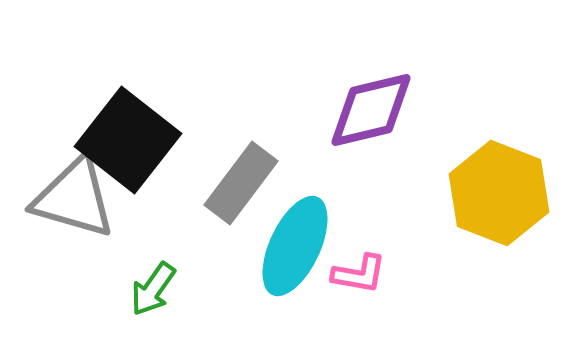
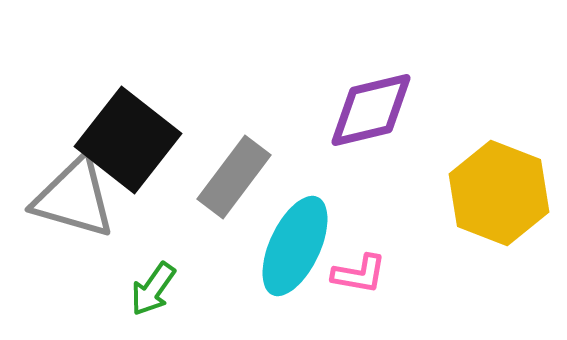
gray rectangle: moved 7 px left, 6 px up
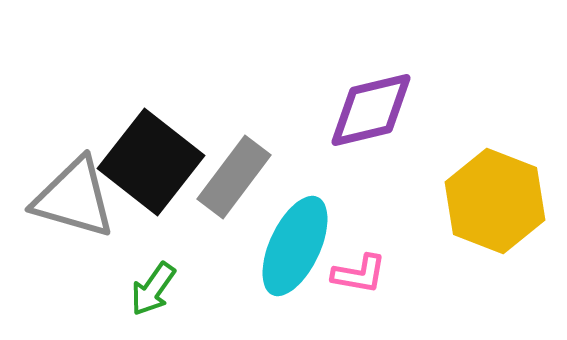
black square: moved 23 px right, 22 px down
yellow hexagon: moved 4 px left, 8 px down
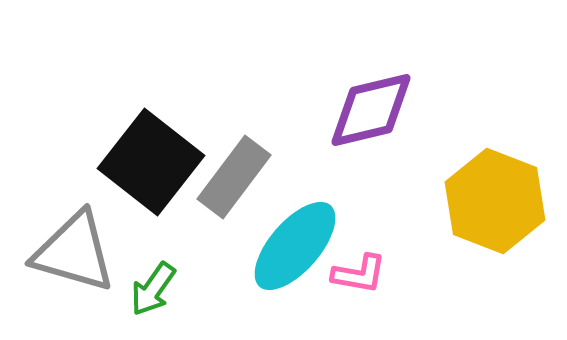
gray triangle: moved 54 px down
cyan ellipse: rotated 16 degrees clockwise
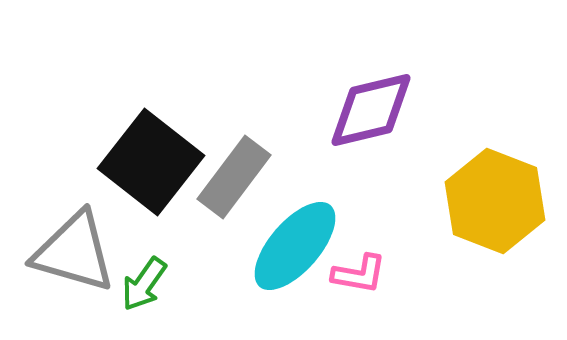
green arrow: moved 9 px left, 5 px up
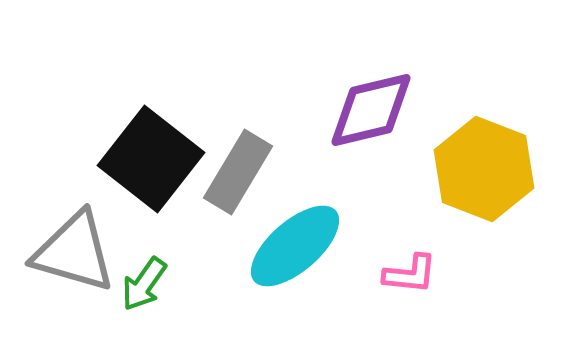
black square: moved 3 px up
gray rectangle: moved 4 px right, 5 px up; rotated 6 degrees counterclockwise
yellow hexagon: moved 11 px left, 32 px up
cyan ellipse: rotated 8 degrees clockwise
pink L-shape: moved 51 px right; rotated 4 degrees counterclockwise
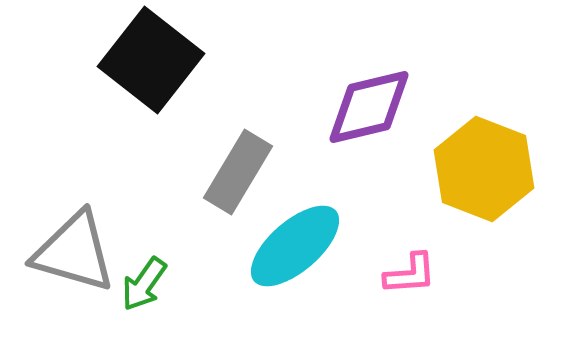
purple diamond: moved 2 px left, 3 px up
black square: moved 99 px up
pink L-shape: rotated 10 degrees counterclockwise
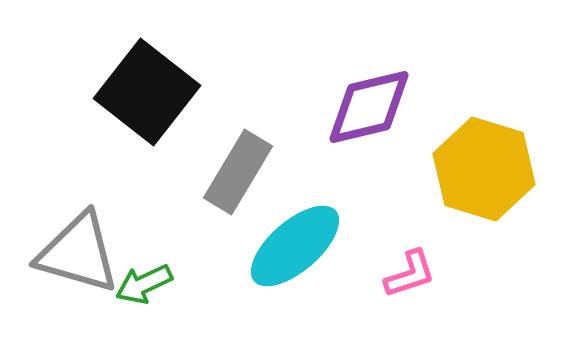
black square: moved 4 px left, 32 px down
yellow hexagon: rotated 4 degrees counterclockwise
gray triangle: moved 4 px right, 1 px down
pink L-shape: rotated 14 degrees counterclockwise
green arrow: rotated 30 degrees clockwise
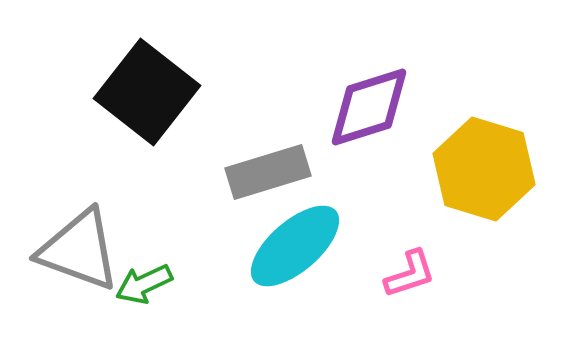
purple diamond: rotated 4 degrees counterclockwise
gray rectangle: moved 30 px right; rotated 42 degrees clockwise
gray triangle: moved 1 px right, 3 px up; rotated 4 degrees clockwise
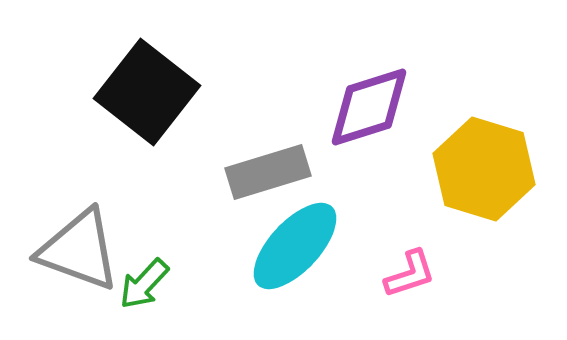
cyan ellipse: rotated 6 degrees counterclockwise
green arrow: rotated 22 degrees counterclockwise
